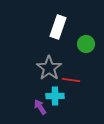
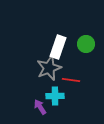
white rectangle: moved 20 px down
gray star: rotated 15 degrees clockwise
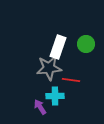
gray star: rotated 15 degrees clockwise
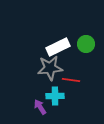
white rectangle: rotated 45 degrees clockwise
gray star: moved 1 px right
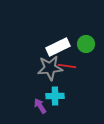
red line: moved 4 px left, 14 px up
purple arrow: moved 1 px up
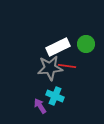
cyan cross: rotated 24 degrees clockwise
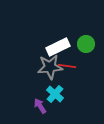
gray star: moved 1 px up
cyan cross: moved 2 px up; rotated 18 degrees clockwise
